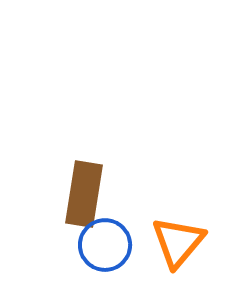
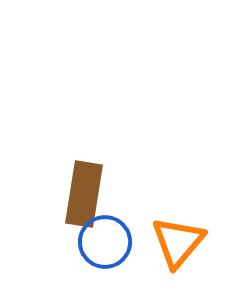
blue circle: moved 3 px up
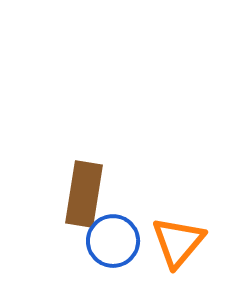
blue circle: moved 8 px right, 1 px up
